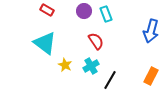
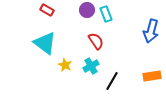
purple circle: moved 3 px right, 1 px up
orange rectangle: moved 1 px right; rotated 54 degrees clockwise
black line: moved 2 px right, 1 px down
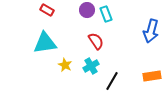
cyan triangle: rotated 45 degrees counterclockwise
